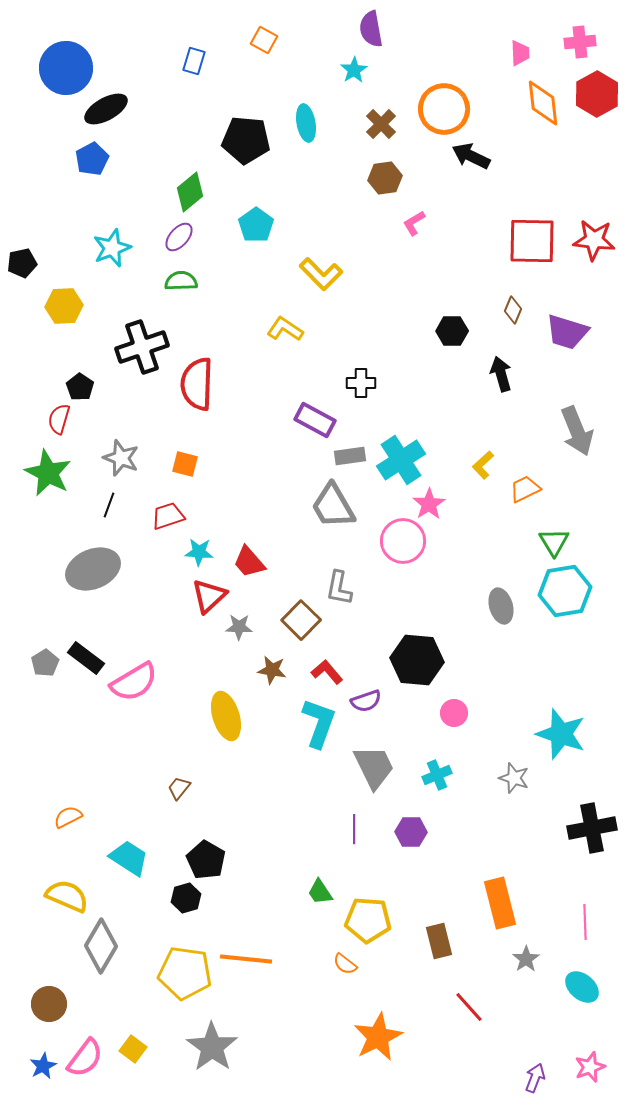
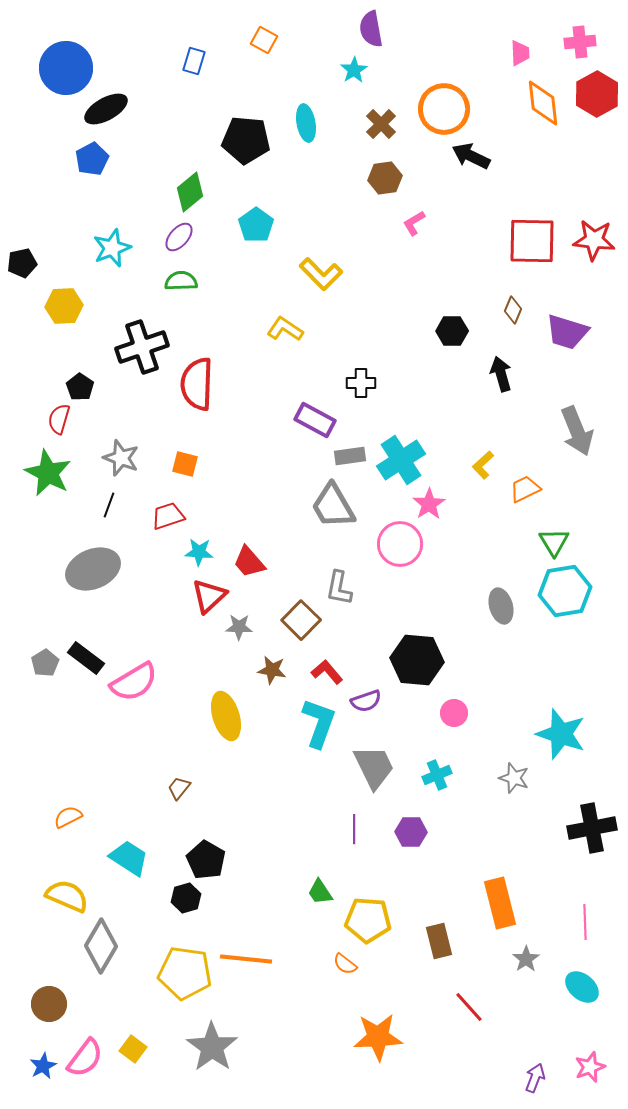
pink circle at (403, 541): moved 3 px left, 3 px down
orange star at (378, 1037): rotated 24 degrees clockwise
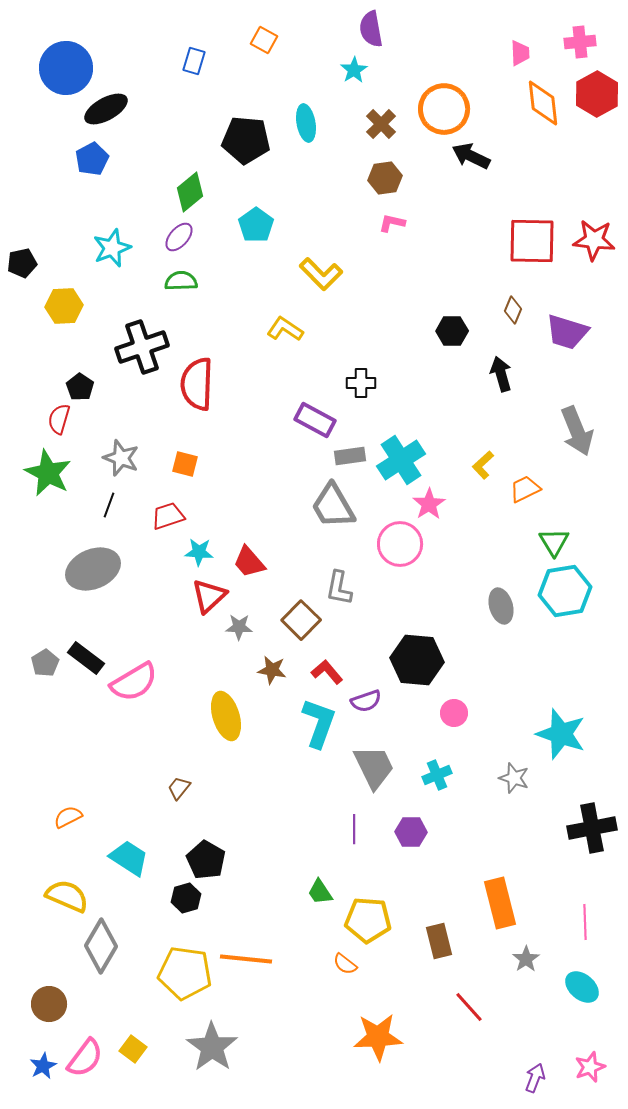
pink L-shape at (414, 223): moved 22 px left; rotated 44 degrees clockwise
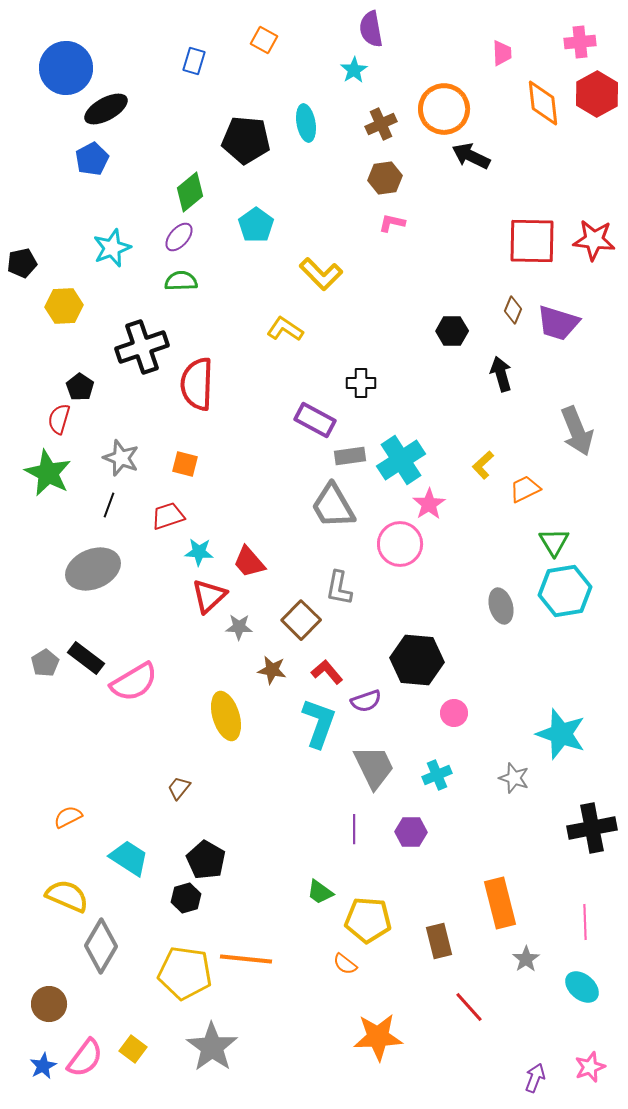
pink trapezoid at (520, 53): moved 18 px left
brown cross at (381, 124): rotated 20 degrees clockwise
purple trapezoid at (567, 332): moved 9 px left, 9 px up
green trapezoid at (320, 892): rotated 20 degrees counterclockwise
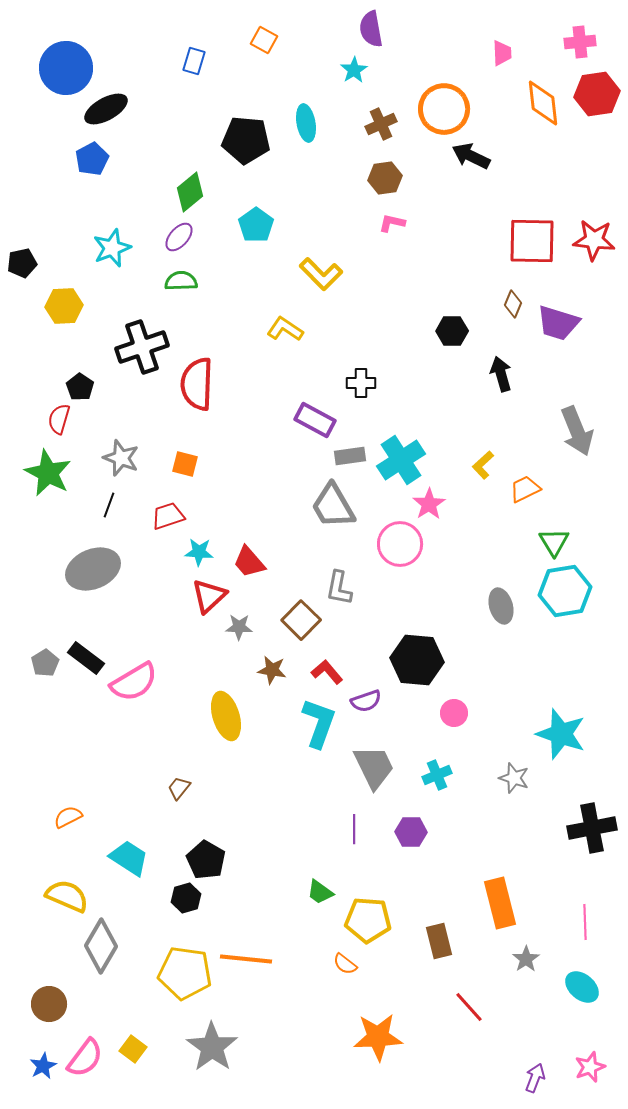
red hexagon at (597, 94): rotated 21 degrees clockwise
brown diamond at (513, 310): moved 6 px up
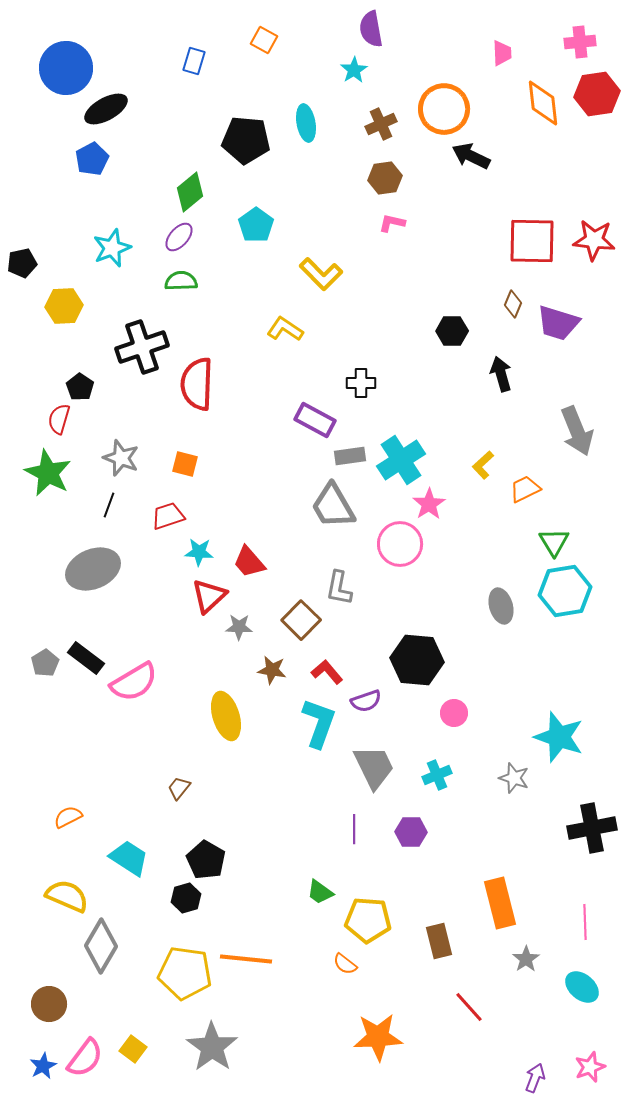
cyan star at (561, 734): moved 2 px left, 3 px down
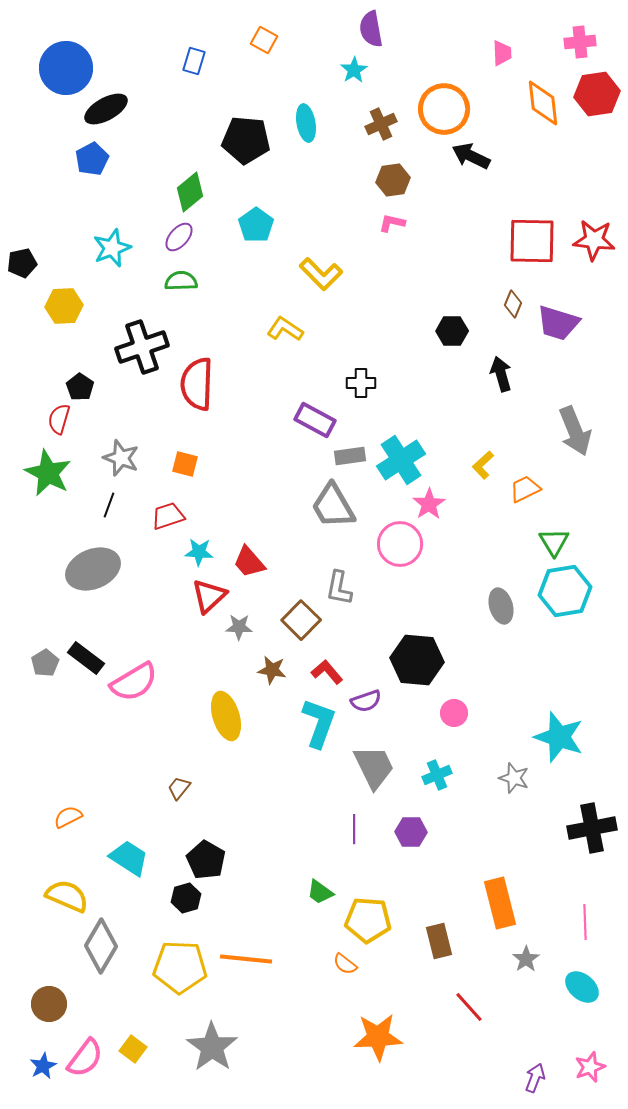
brown hexagon at (385, 178): moved 8 px right, 2 px down
gray arrow at (577, 431): moved 2 px left
yellow pentagon at (185, 973): moved 5 px left, 6 px up; rotated 6 degrees counterclockwise
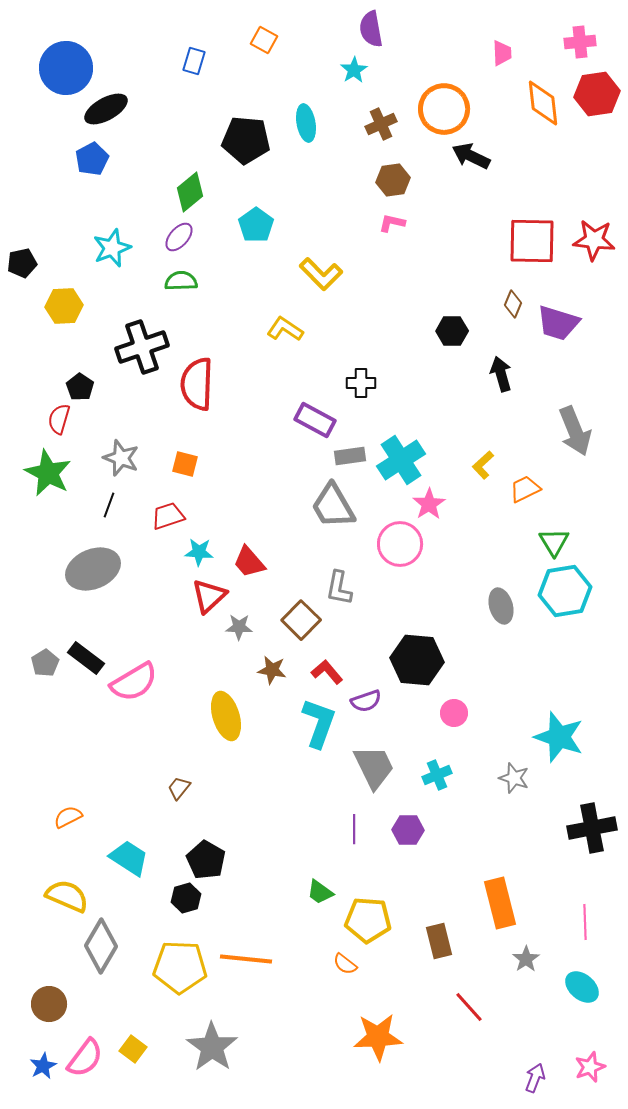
purple hexagon at (411, 832): moved 3 px left, 2 px up
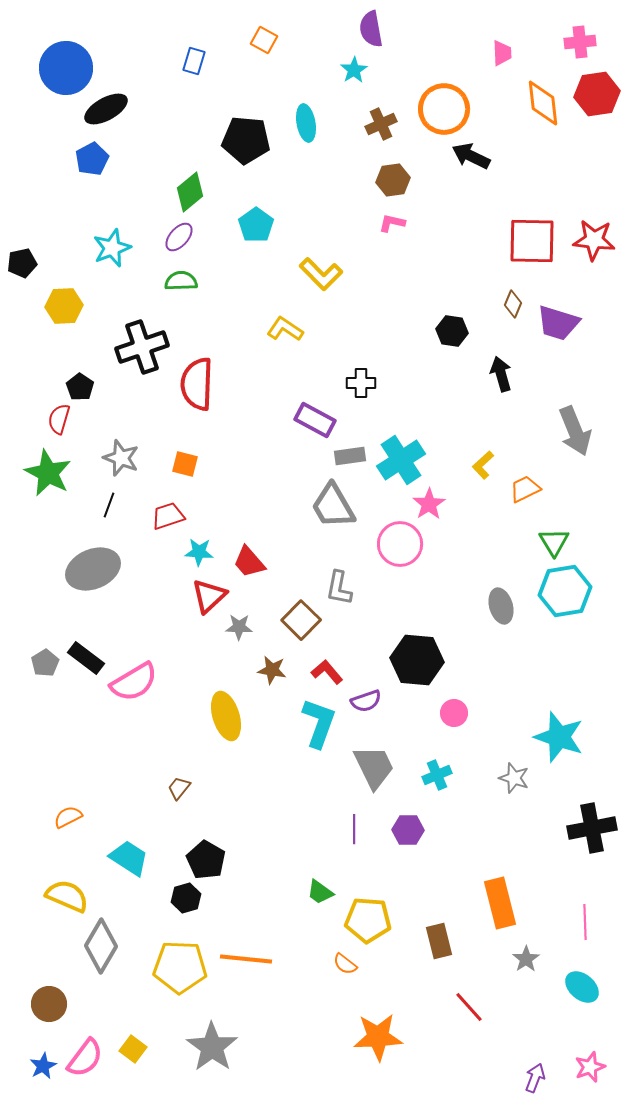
black hexagon at (452, 331): rotated 8 degrees clockwise
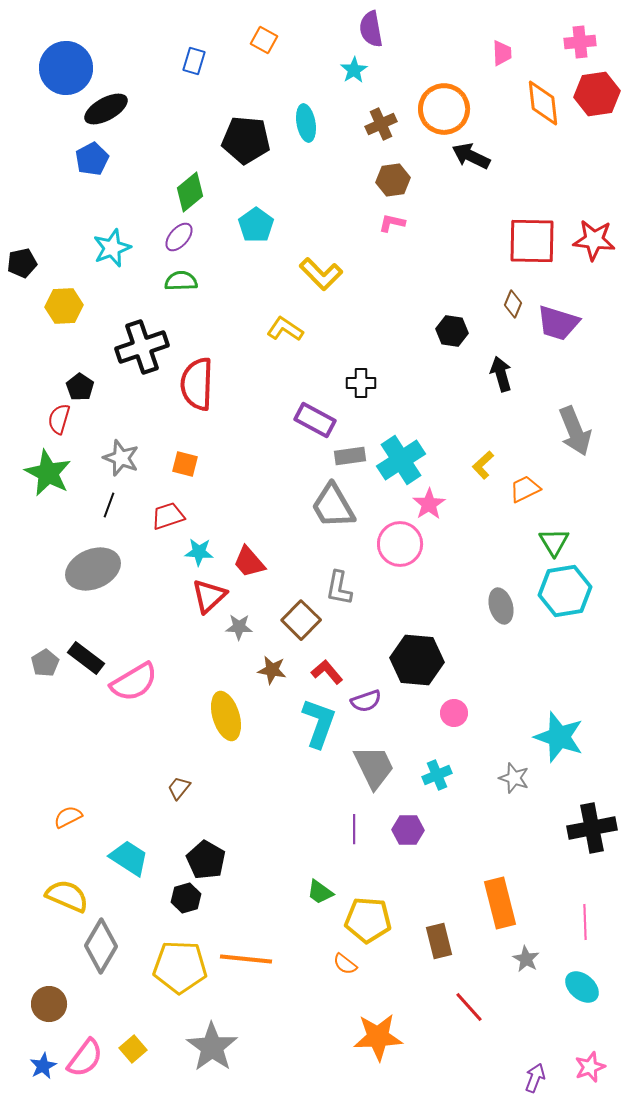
gray star at (526, 959): rotated 8 degrees counterclockwise
yellow square at (133, 1049): rotated 12 degrees clockwise
